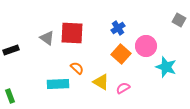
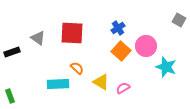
gray triangle: moved 9 px left
black rectangle: moved 1 px right, 2 px down
orange square: moved 3 px up
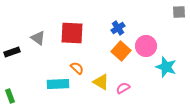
gray square: moved 8 px up; rotated 32 degrees counterclockwise
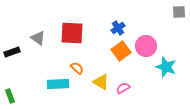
orange square: rotated 12 degrees clockwise
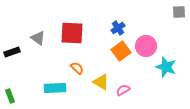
cyan rectangle: moved 3 px left, 4 px down
pink semicircle: moved 2 px down
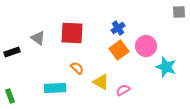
orange square: moved 2 px left, 1 px up
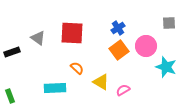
gray square: moved 10 px left, 11 px down
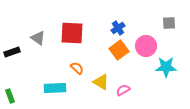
cyan star: rotated 20 degrees counterclockwise
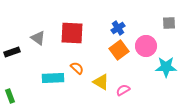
cyan rectangle: moved 2 px left, 10 px up
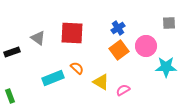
cyan rectangle: rotated 20 degrees counterclockwise
